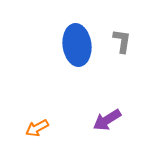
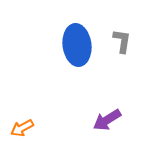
orange arrow: moved 15 px left
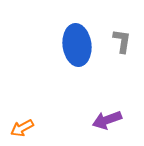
purple arrow: rotated 12 degrees clockwise
